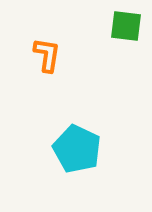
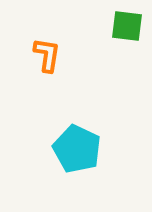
green square: moved 1 px right
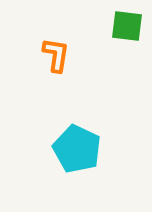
orange L-shape: moved 9 px right
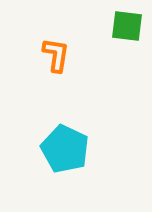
cyan pentagon: moved 12 px left
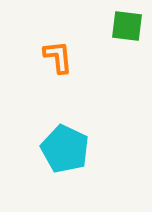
orange L-shape: moved 2 px right, 2 px down; rotated 15 degrees counterclockwise
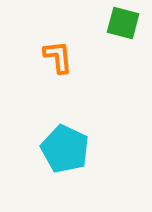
green square: moved 4 px left, 3 px up; rotated 8 degrees clockwise
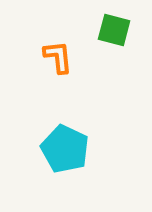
green square: moved 9 px left, 7 px down
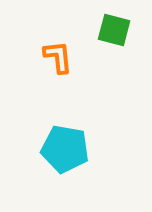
cyan pentagon: rotated 15 degrees counterclockwise
